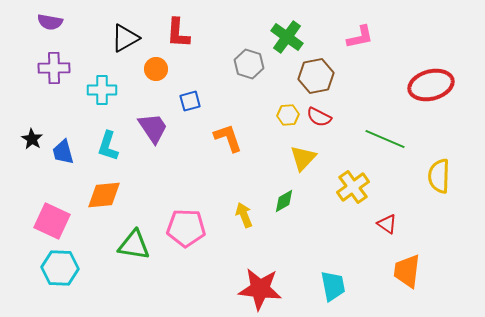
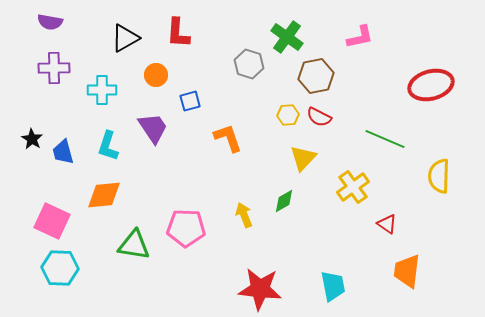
orange circle: moved 6 px down
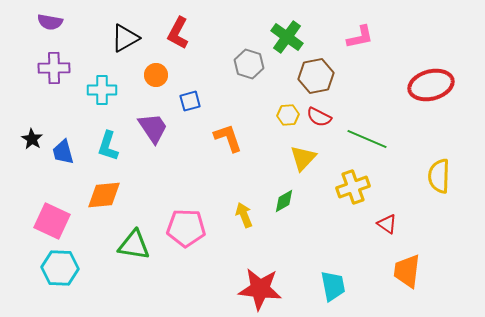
red L-shape: rotated 24 degrees clockwise
green line: moved 18 px left
yellow cross: rotated 16 degrees clockwise
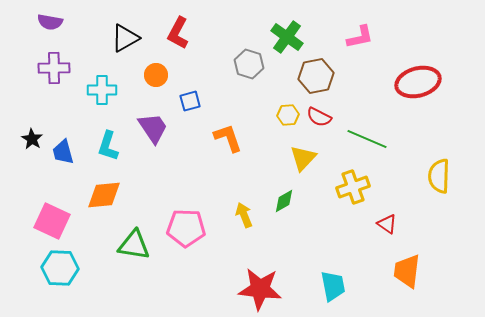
red ellipse: moved 13 px left, 3 px up
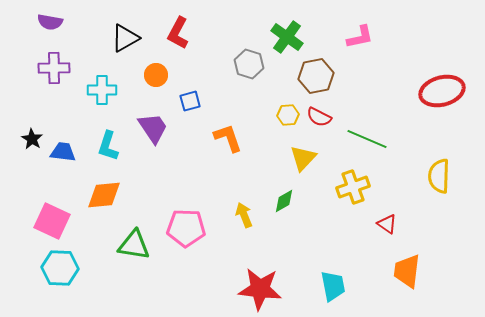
red ellipse: moved 24 px right, 9 px down
blue trapezoid: rotated 112 degrees clockwise
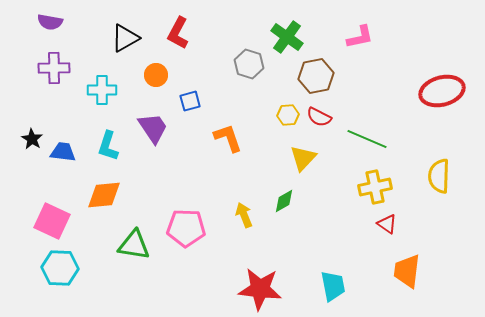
yellow cross: moved 22 px right; rotated 8 degrees clockwise
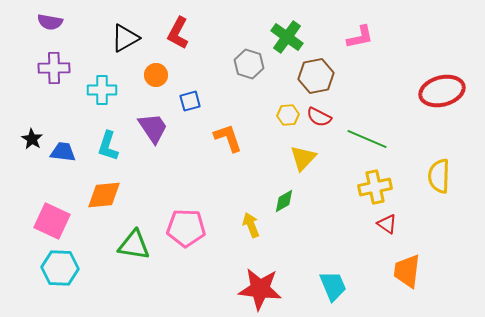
yellow arrow: moved 7 px right, 10 px down
cyan trapezoid: rotated 12 degrees counterclockwise
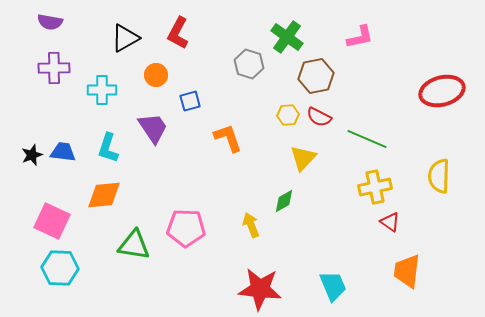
black star: moved 16 px down; rotated 20 degrees clockwise
cyan L-shape: moved 2 px down
red triangle: moved 3 px right, 2 px up
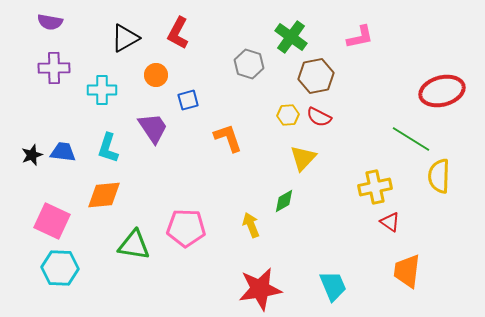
green cross: moved 4 px right
blue square: moved 2 px left, 1 px up
green line: moved 44 px right; rotated 9 degrees clockwise
red star: rotated 15 degrees counterclockwise
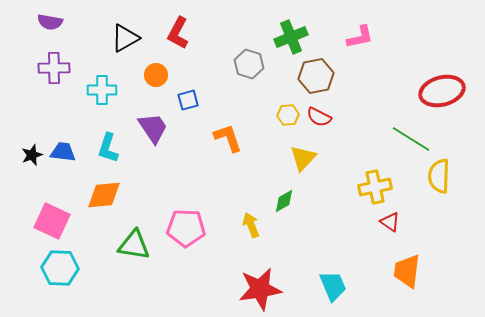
green cross: rotated 32 degrees clockwise
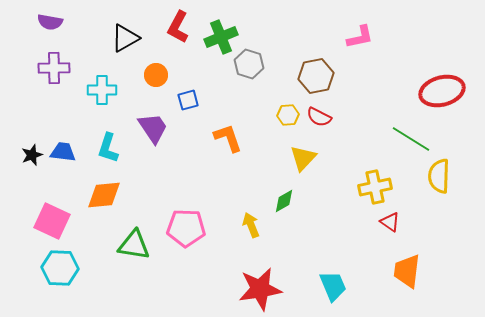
red L-shape: moved 6 px up
green cross: moved 70 px left
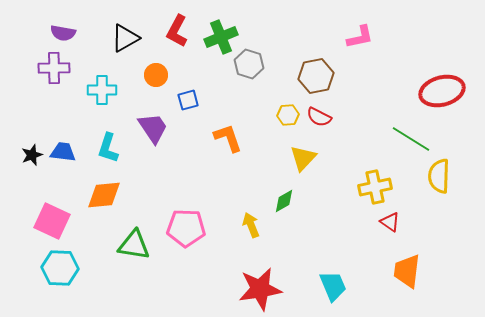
purple semicircle: moved 13 px right, 11 px down
red L-shape: moved 1 px left, 4 px down
